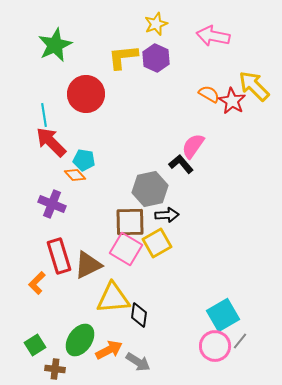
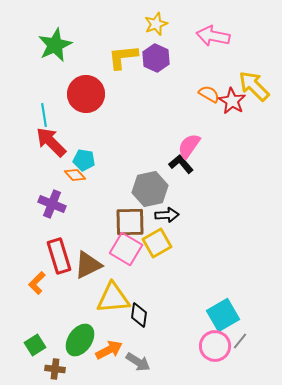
pink semicircle: moved 4 px left
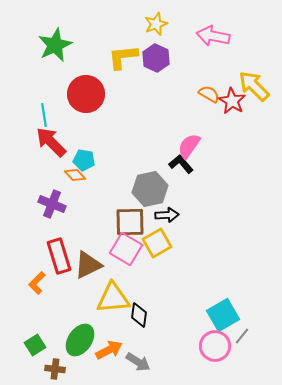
gray line: moved 2 px right, 5 px up
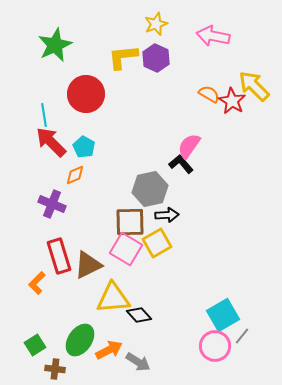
cyan pentagon: moved 13 px up; rotated 20 degrees clockwise
orange diamond: rotated 70 degrees counterclockwise
black diamond: rotated 50 degrees counterclockwise
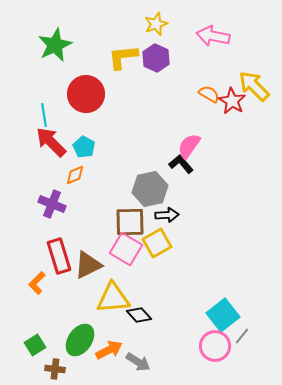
cyan square: rotated 8 degrees counterclockwise
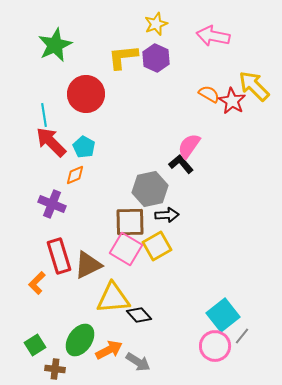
yellow square: moved 3 px down
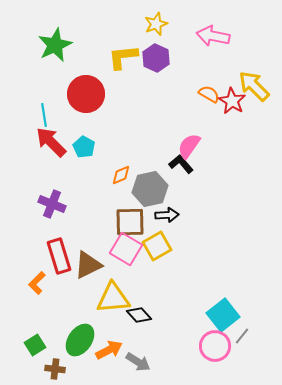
orange diamond: moved 46 px right
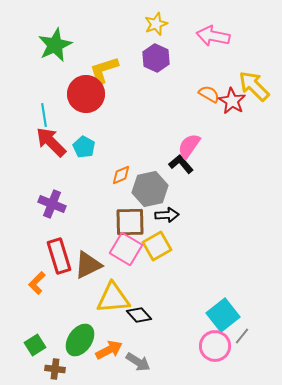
yellow L-shape: moved 19 px left, 13 px down; rotated 12 degrees counterclockwise
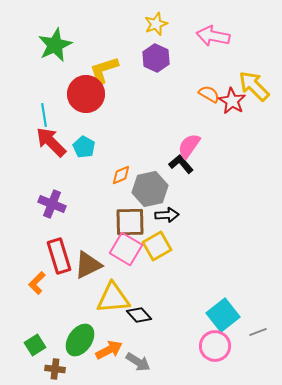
gray line: moved 16 px right, 4 px up; rotated 30 degrees clockwise
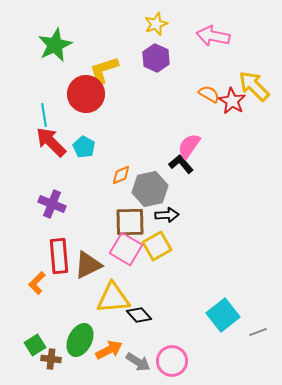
red rectangle: rotated 12 degrees clockwise
green ellipse: rotated 8 degrees counterclockwise
pink circle: moved 43 px left, 15 px down
brown cross: moved 4 px left, 10 px up
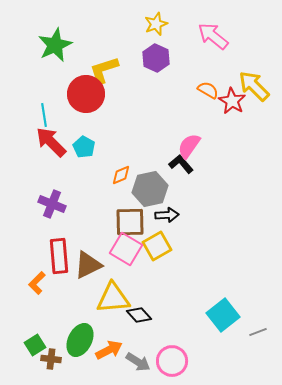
pink arrow: rotated 28 degrees clockwise
orange semicircle: moved 1 px left, 4 px up
